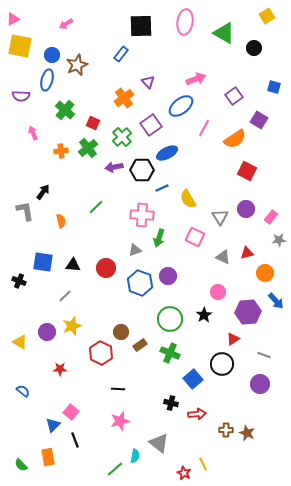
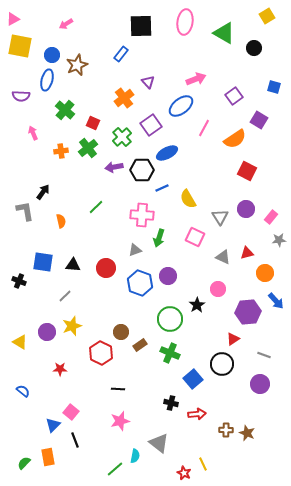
pink circle at (218, 292): moved 3 px up
black star at (204, 315): moved 7 px left, 10 px up
green semicircle at (21, 465): moved 3 px right, 2 px up; rotated 88 degrees clockwise
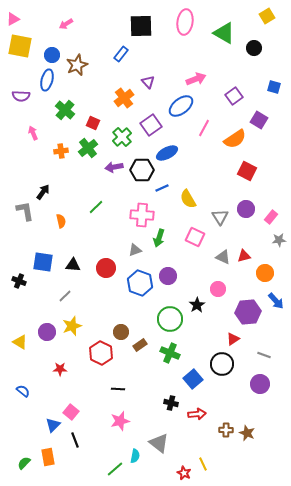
red triangle at (247, 253): moved 3 px left, 3 px down
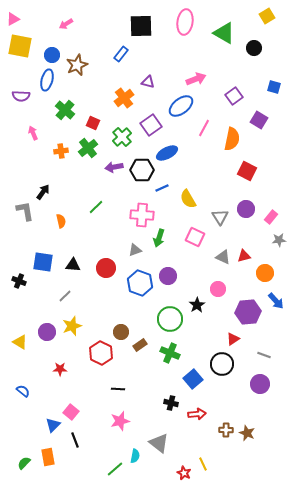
purple triangle at (148, 82): rotated 32 degrees counterclockwise
orange semicircle at (235, 139): moved 3 px left; rotated 45 degrees counterclockwise
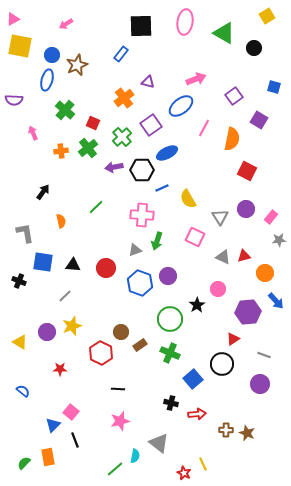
purple semicircle at (21, 96): moved 7 px left, 4 px down
gray L-shape at (25, 211): moved 22 px down
green arrow at (159, 238): moved 2 px left, 3 px down
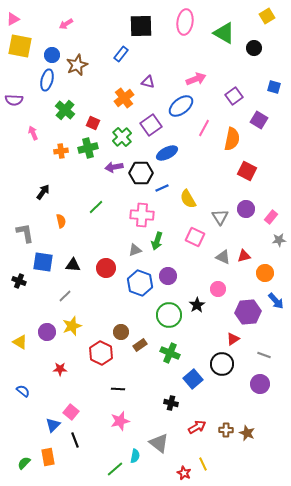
green cross at (88, 148): rotated 24 degrees clockwise
black hexagon at (142, 170): moved 1 px left, 3 px down
green circle at (170, 319): moved 1 px left, 4 px up
red arrow at (197, 414): moved 13 px down; rotated 24 degrees counterclockwise
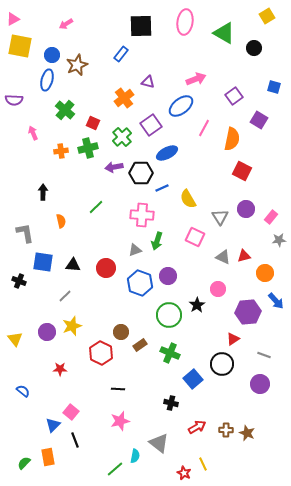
red square at (247, 171): moved 5 px left
black arrow at (43, 192): rotated 35 degrees counterclockwise
yellow triangle at (20, 342): moved 5 px left, 3 px up; rotated 21 degrees clockwise
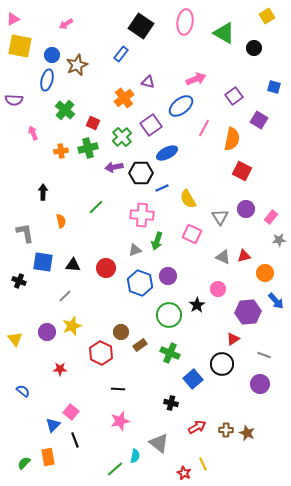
black square at (141, 26): rotated 35 degrees clockwise
pink square at (195, 237): moved 3 px left, 3 px up
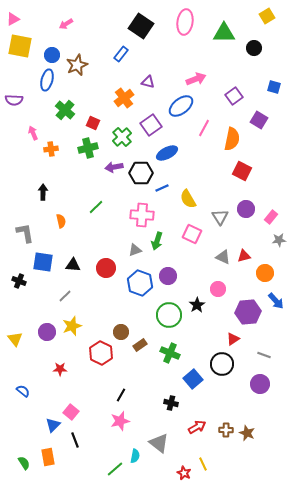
green triangle at (224, 33): rotated 30 degrees counterclockwise
orange cross at (61, 151): moved 10 px left, 2 px up
black line at (118, 389): moved 3 px right, 6 px down; rotated 64 degrees counterclockwise
green semicircle at (24, 463): rotated 104 degrees clockwise
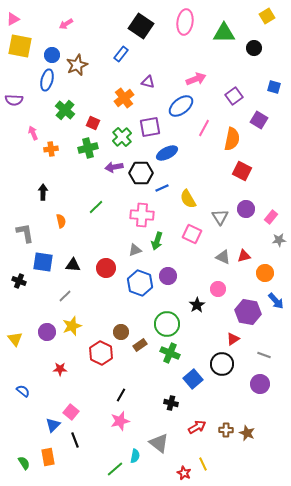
purple square at (151, 125): moved 1 px left, 2 px down; rotated 25 degrees clockwise
purple hexagon at (248, 312): rotated 15 degrees clockwise
green circle at (169, 315): moved 2 px left, 9 px down
